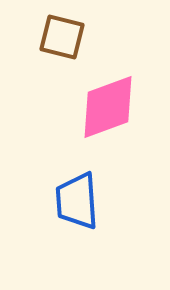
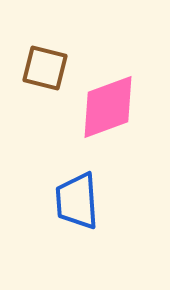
brown square: moved 17 px left, 31 px down
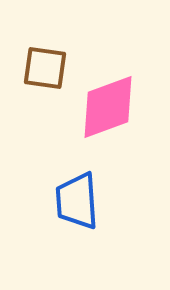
brown square: rotated 6 degrees counterclockwise
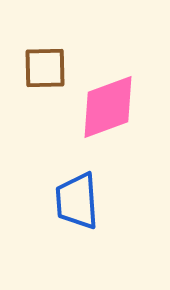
brown square: rotated 9 degrees counterclockwise
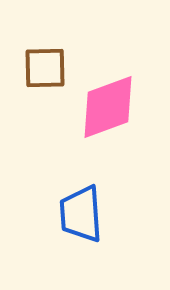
blue trapezoid: moved 4 px right, 13 px down
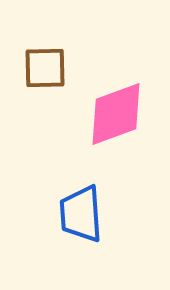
pink diamond: moved 8 px right, 7 px down
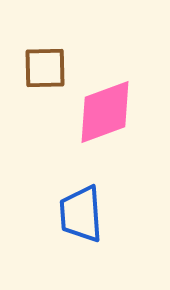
pink diamond: moved 11 px left, 2 px up
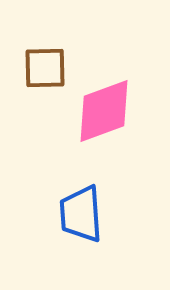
pink diamond: moved 1 px left, 1 px up
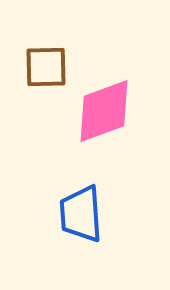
brown square: moved 1 px right, 1 px up
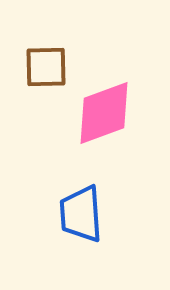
pink diamond: moved 2 px down
